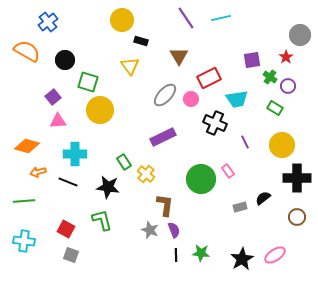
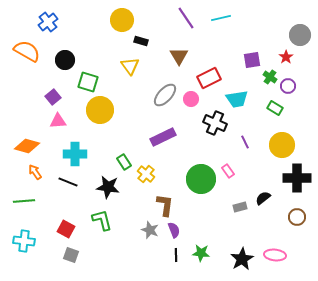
orange arrow at (38, 172): moved 3 px left; rotated 70 degrees clockwise
pink ellipse at (275, 255): rotated 40 degrees clockwise
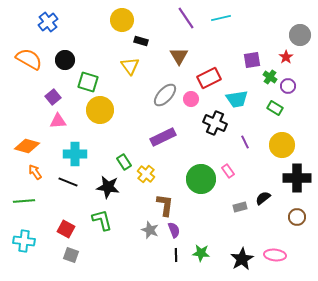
orange semicircle at (27, 51): moved 2 px right, 8 px down
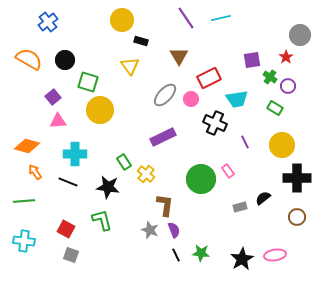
black line at (176, 255): rotated 24 degrees counterclockwise
pink ellipse at (275, 255): rotated 15 degrees counterclockwise
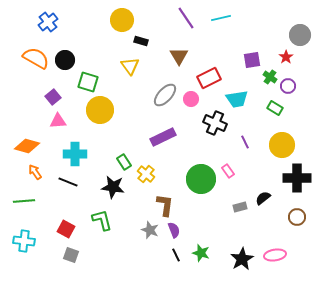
orange semicircle at (29, 59): moved 7 px right, 1 px up
black star at (108, 187): moved 5 px right
green star at (201, 253): rotated 12 degrees clockwise
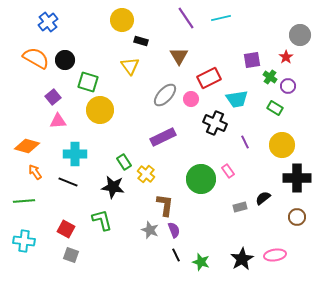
green star at (201, 253): moved 9 px down
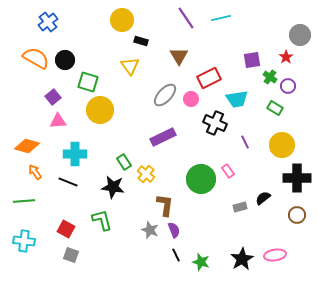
brown circle at (297, 217): moved 2 px up
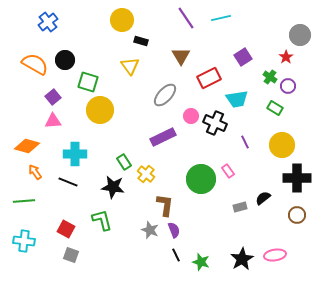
brown triangle at (179, 56): moved 2 px right
orange semicircle at (36, 58): moved 1 px left, 6 px down
purple square at (252, 60): moved 9 px left, 3 px up; rotated 24 degrees counterclockwise
pink circle at (191, 99): moved 17 px down
pink triangle at (58, 121): moved 5 px left
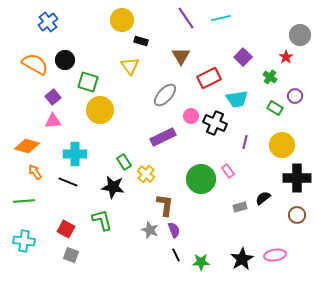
purple square at (243, 57): rotated 12 degrees counterclockwise
purple circle at (288, 86): moved 7 px right, 10 px down
purple line at (245, 142): rotated 40 degrees clockwise
green star at (201, 262): rotated 18 degrees counterclockwise
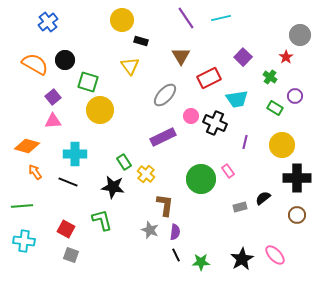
green line at (24, 201): moved 2 px left, 5 px down
purple semicircle at (174, 230): moved 1 px right, 2 px down; rotated 28 degrees clockwise
pink ellipse at (275, 255): rotated 55 degrees clockwise
